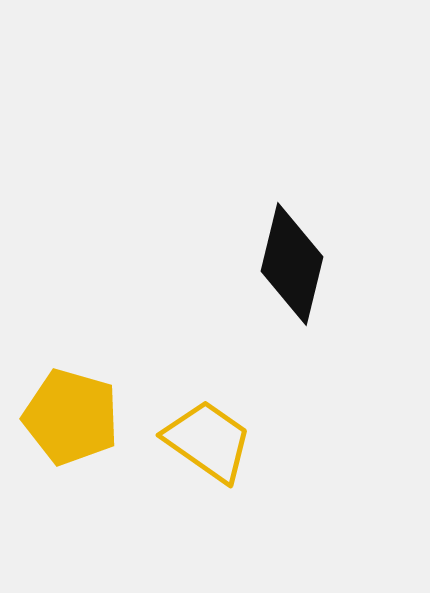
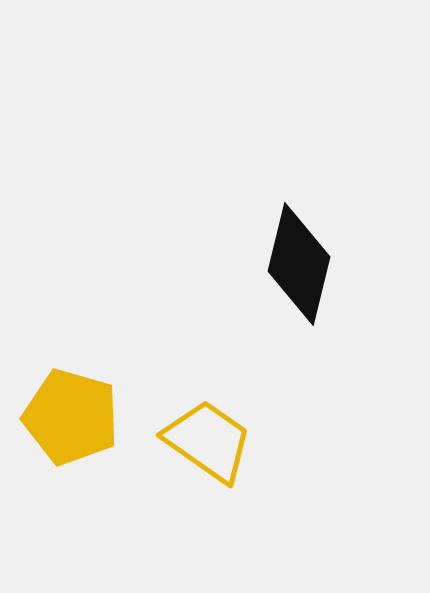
black diamond: moved 7 px right
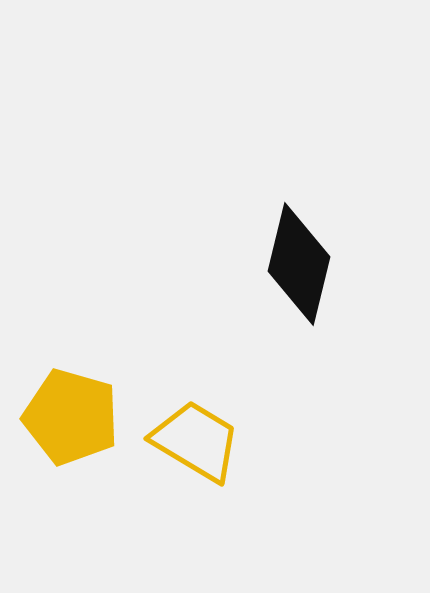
yellow trapezoid: moved 12 px left; rotated 4 degrees counterclockwise
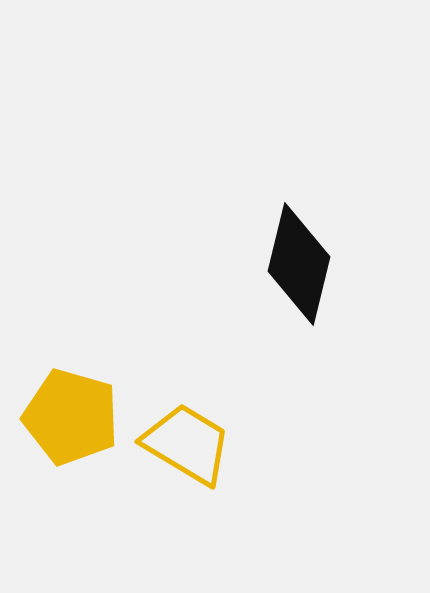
yellow trapezoid: moved 9 px left, 3 px down
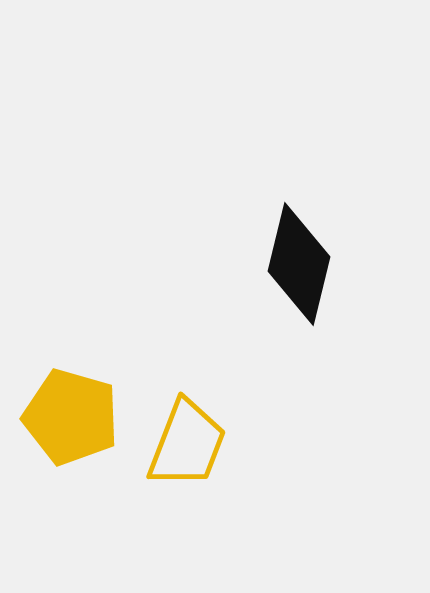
yellow trapezoid: rotated 80 degrees clockwise
